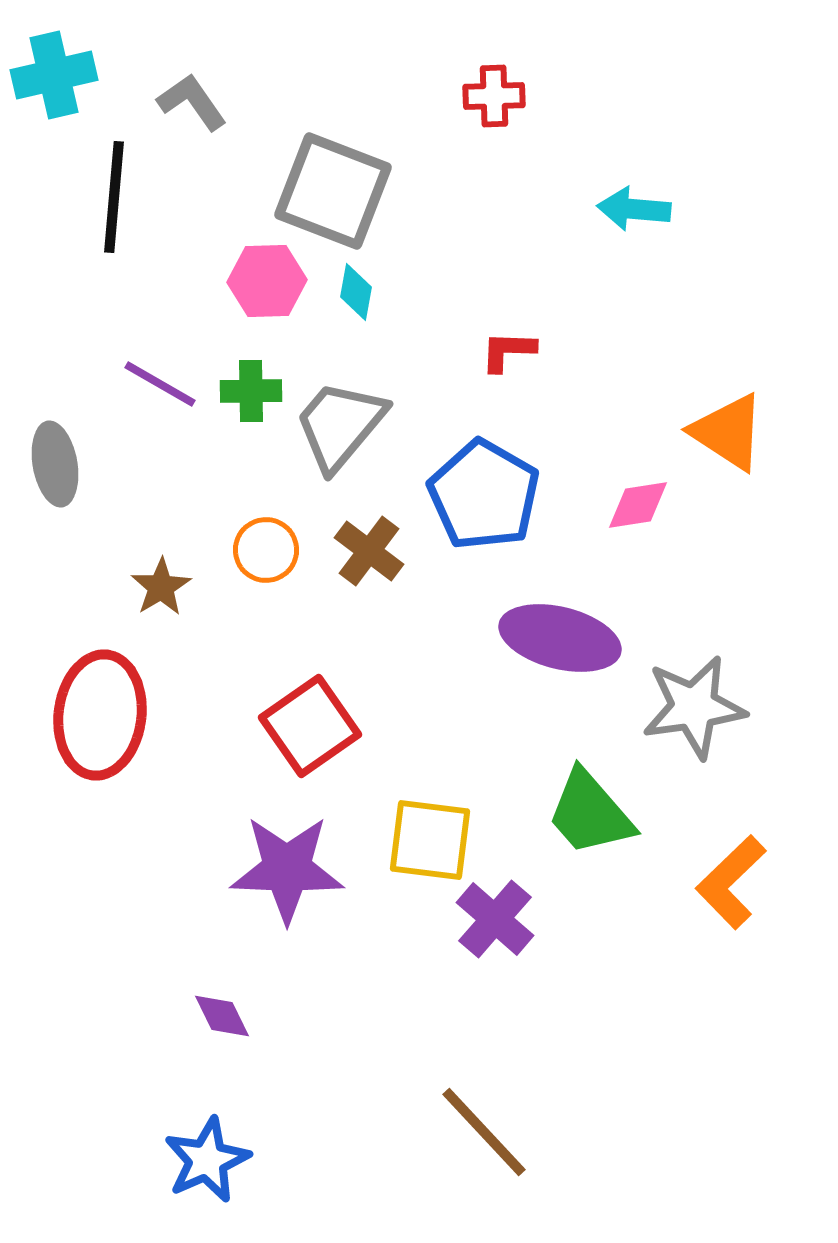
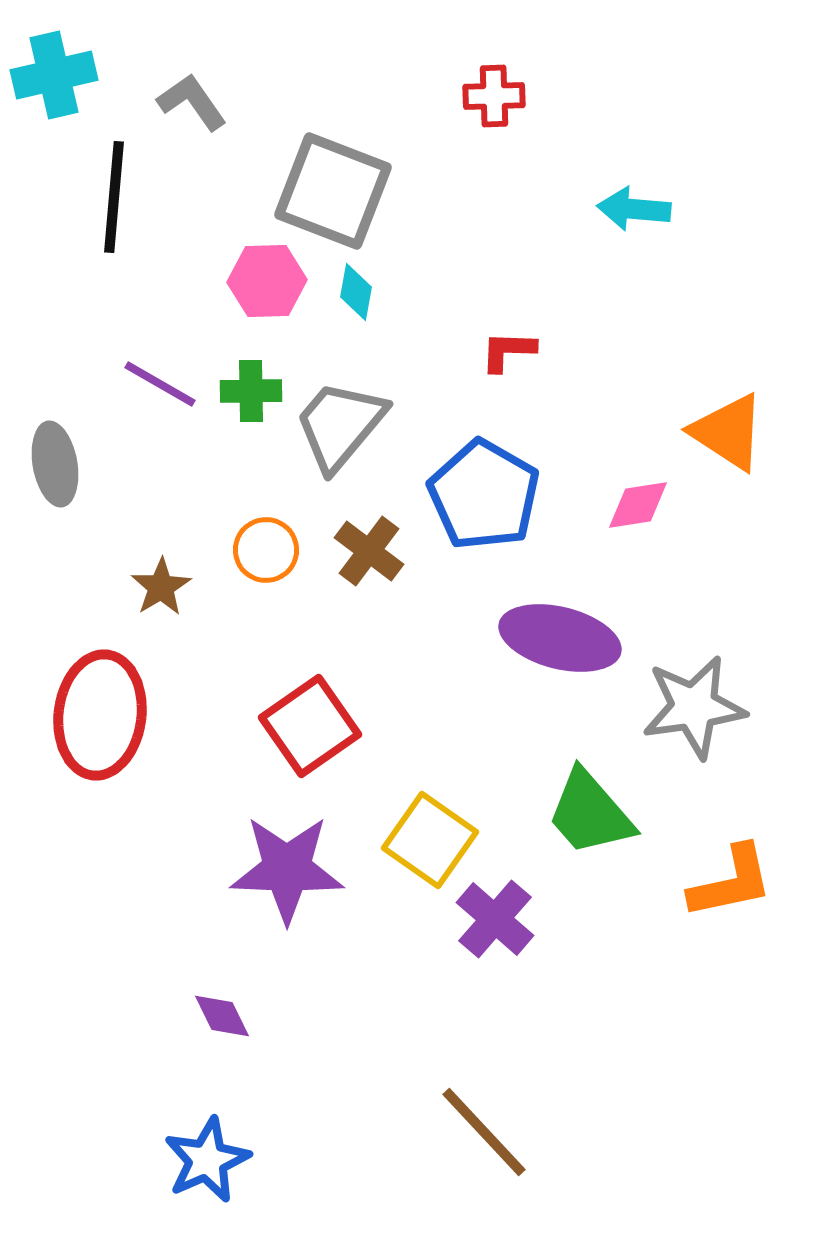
yellow square: rotated 28 degrees clockwise
orange L-shape: rotated 148 degrees counterclockwise
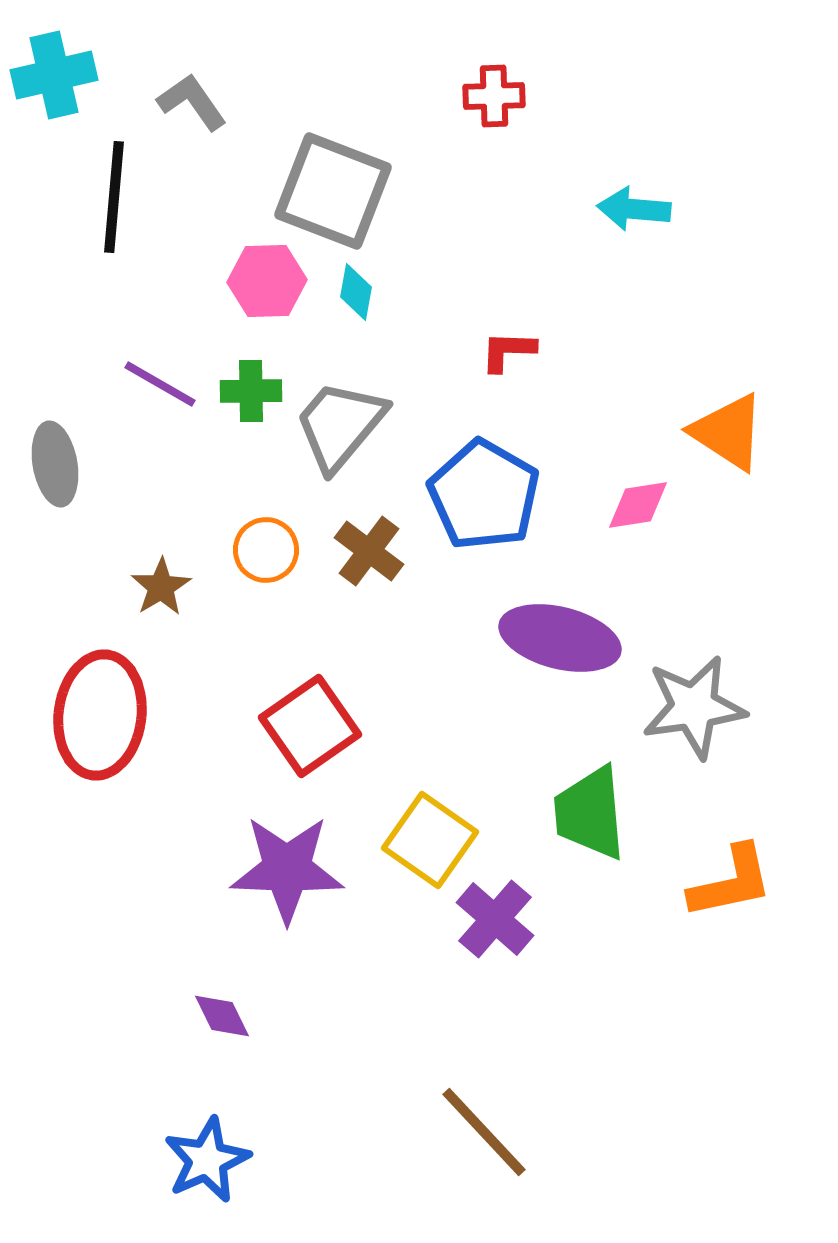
green trapezoid: rotated 36 degrees clockwise
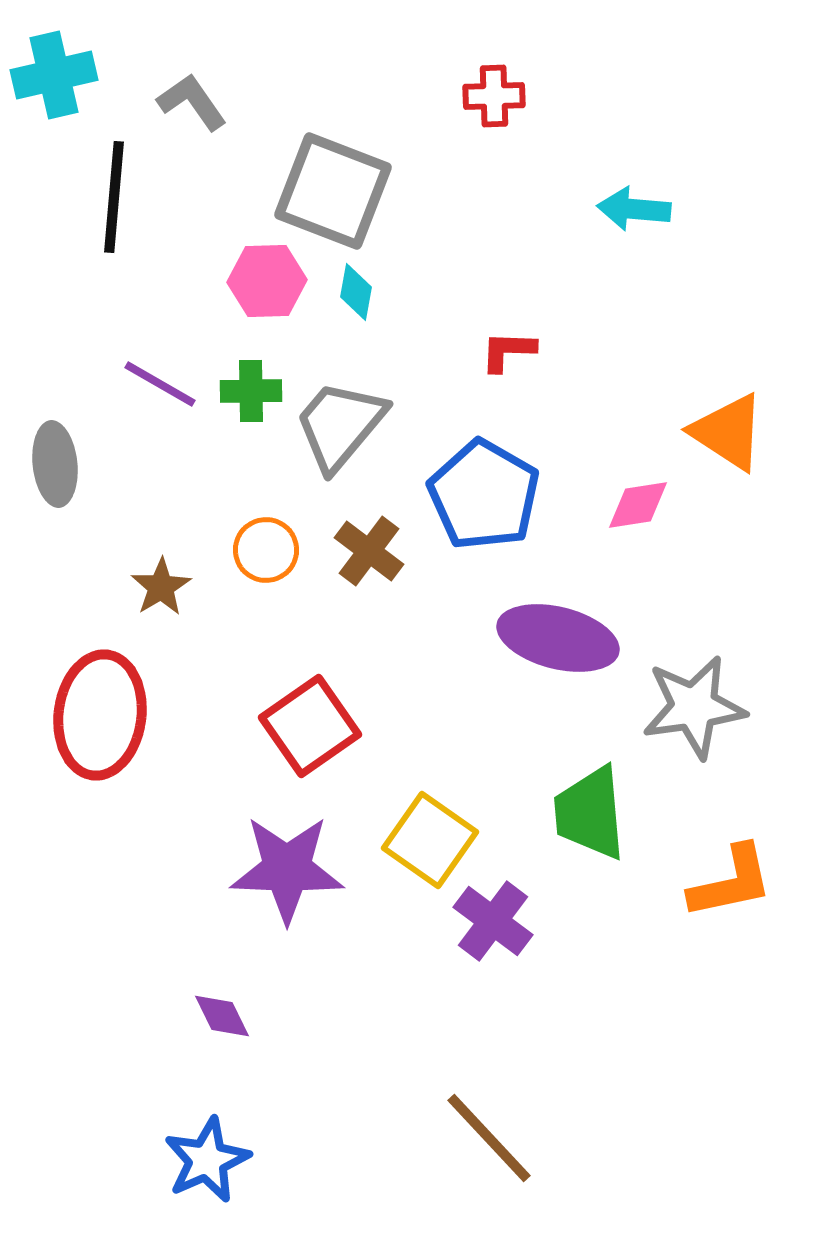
gray ellipse: rotated 4 degrees clockwise
purple ellipse: moved 2 px left
purple cross: moved 2 px left, 2 px down; rotated 4 degrees counterclockwise
brown line: moved 5 px right, 6 px down
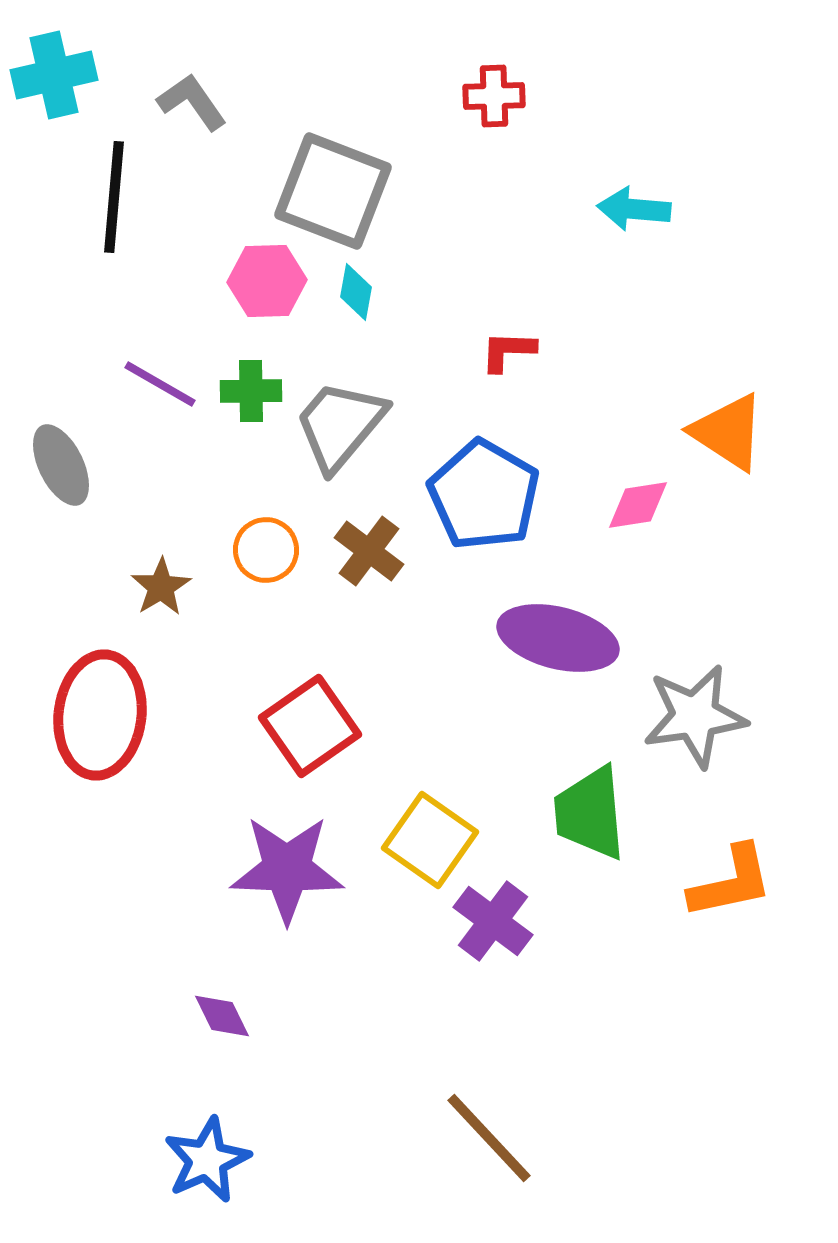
gray ellipse: moved 6 px right, 1 px down; rotated 20 degrees counterclockwise
gray star: moved 1 px right, 9 px down
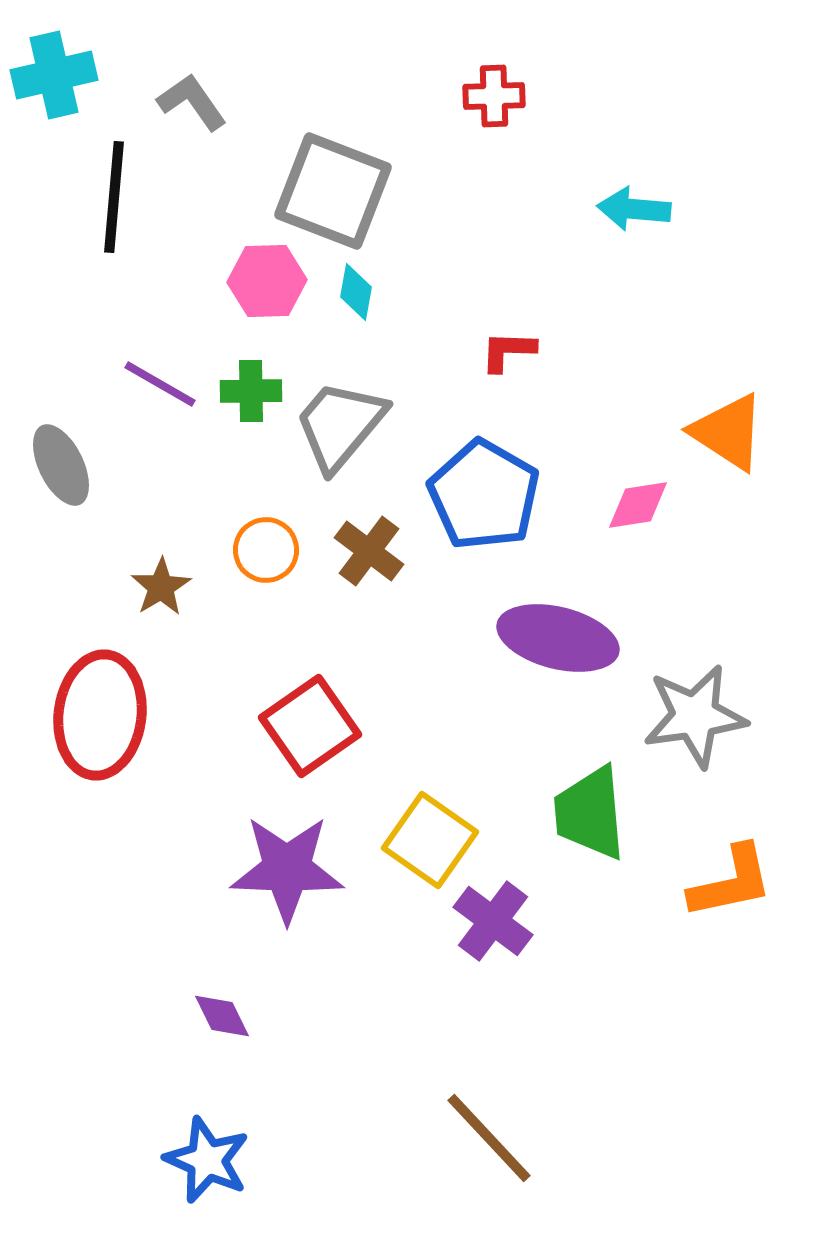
blue star: rotated 24 degrees counterclockwise
